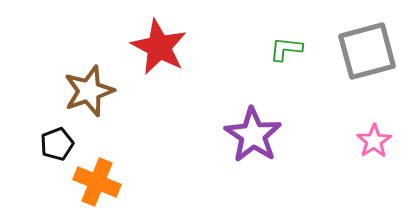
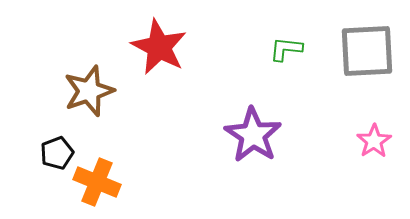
gray square: rotated 12 degrees clockwise
black pentagon: moved 9 px down
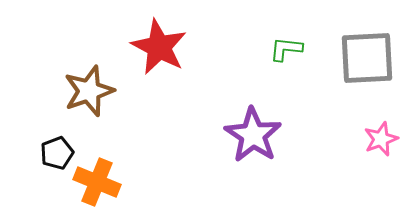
gray square: moved 7 px down
pink star: moved 7 px right, 2 px up; rotated 12 degrees clockwise
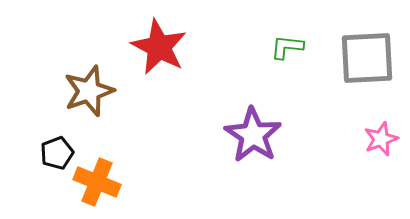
green L-shape: moved 1 px right, 2 px up
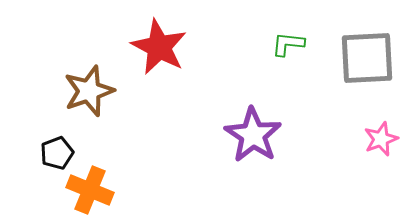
green L-shape: moved 1 px right, 3 px up
orange cross: moved 7 px left, 8 px down
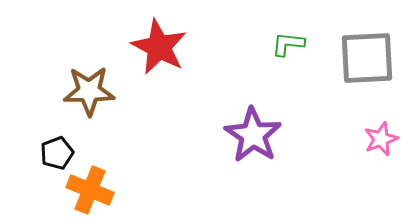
brown star: rotated 18 degrees clockwise
